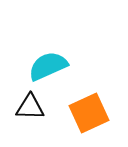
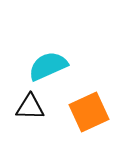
orange square: moved 1 px up
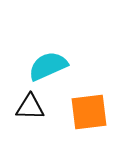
orange square: rotated 18 degrees clockwise
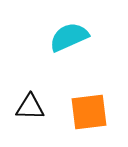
cyan semicircle: moved 21 px right, 29 px up
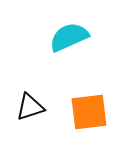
black triangle: rotated 20 degrees counterclockwise
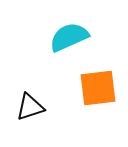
orange square: moved 9 px right, 24 px up
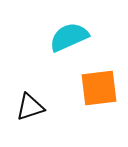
orange square: moved 1 px right
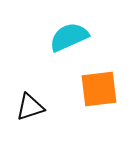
orange square: moved 1 px down
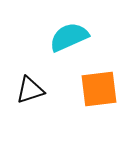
black triangle: moved 17 px up
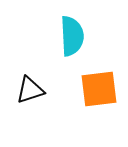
cyan semicircle: moved 3 px right, 1 px up; rotated 111 degrees clockwise
